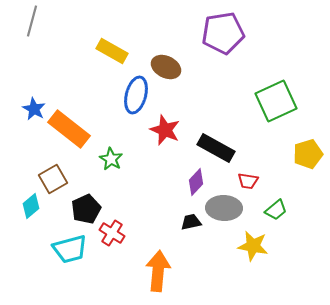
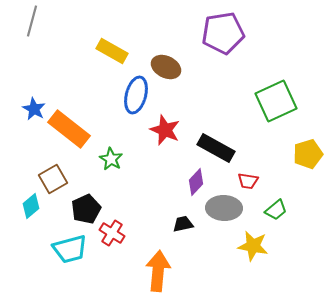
black trapezoid: moved 8 px left, 2 px down
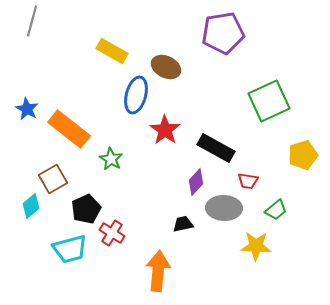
green square: moved 7 px left
blue star: moved 7 px left
red star: rotated 12 degrees clockwise
yellow pentagon: moved 5 px left, 1 px down
yellow star: moved 3 px right; rotated 8 degrees counterclockwise
